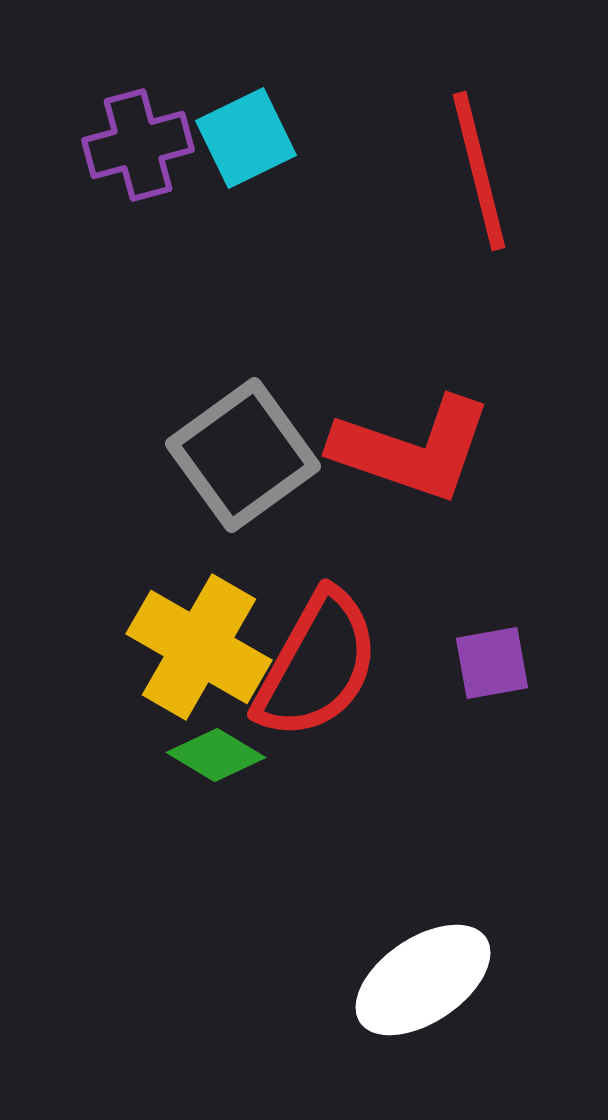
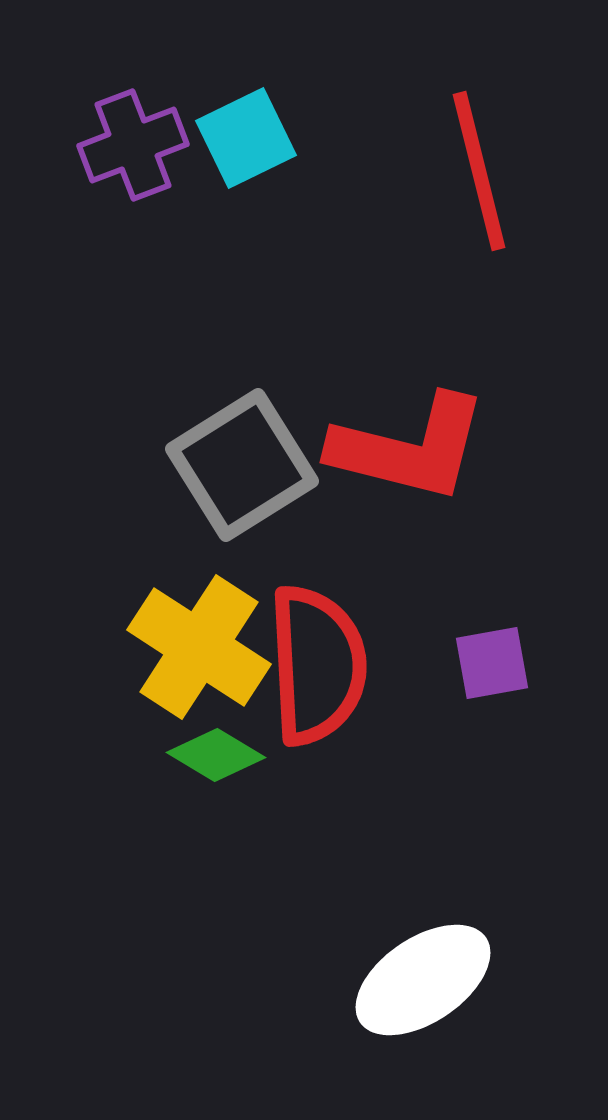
purple cross: moved 5 px left; rotated 6 degrees counterclockwise
red L-shape: moved 3 px left, 1 px up; rotated 5 degrees counterclockwise
gray square: moved 1 px left, 10 px down; rotated 4 degrees clockwise
yellow cross: rotated 3 degrees clockwise
red semicircle: rotated 32 degrees counterclockwise
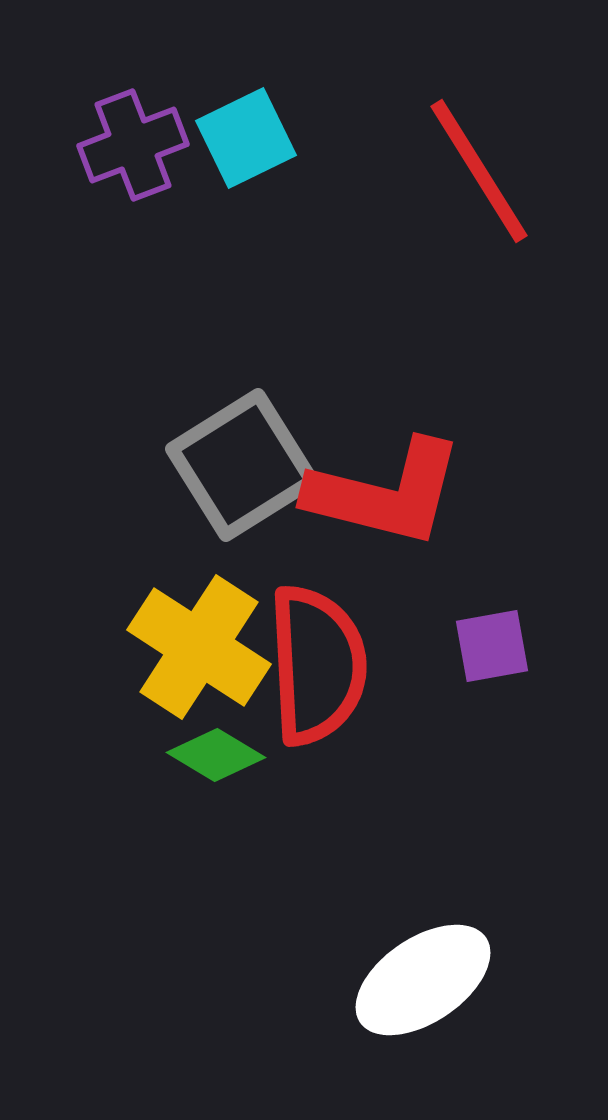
red line: rotated 18 degrees counterclockwise
red L-shape: moved 24 px left, 45 px down
purple square: moved 17 px up
